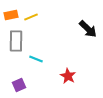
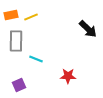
red star: rotated 28 degrees counterclockwise
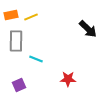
red star: moved 3 px down
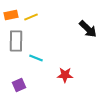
cyan line: moved 1 px up
red star: moved 3 px left, 4 px up
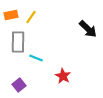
yellow line: rotated 32 degrees counterclockwise
gray rectangle: moved 2 px right, 1 px down
red star: moved 2 px left, 1 px down; rotated 28 degrees clockwise
purple square: rotated 16 degrees counterclockwise
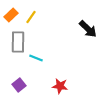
orange rectangle: rotated 32 degrees counterclockwise
red star: moved 3 px left, 10 px down; rotated 21 degrees counterclockwise
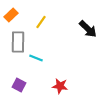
yellow line: moved 10 px right, 5 px down
purple square: rotated 24 degrees counterclockwise
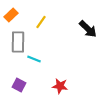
cyan line: moved 2 px left, 1 px down
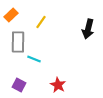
black arrow: rotated 60 degrees clockwise
red star: moved 2 px left, 1 px up; rotated 21 degrees clockwise
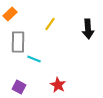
orange rectangle: moved 1 px left, 1 px up
yellow line: moved 9 px right, 2 px down
black arrow: rotated 18 degrees counterclockwise
purple square: moved 2 px down
